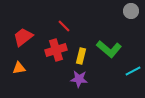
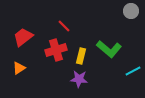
orange triangle: rotated 24 degrees counterclockwise
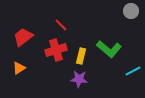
red line: moved 3 px left, 1 px up
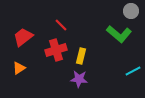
green L-shape: moved 10 px right, 15 px up
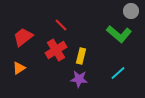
red cross: rotated 15 degrees counterclockwise
cyan line: moved 15 px left, 2 px down; rotated 14 degrees counterclockwise
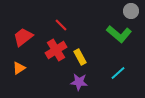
yellow rectangle: moved 1 px left, 1 px down; rotated 42 degrees counterclockwise
purple star: moved 3 px down
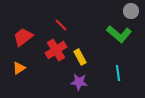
cyan line: rotated 56 degrees counterclockwise
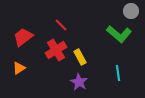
purple star: rotated 24 degrees clockwise
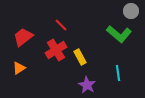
purple star: moved 8 px right, 3 px down
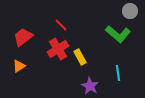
gray circle: moved 1 px left
green L-shape: moved 1 px left
red cross: moved 2 px right, 1 px up
orange triangle: moved 2 px up
purple star: moved 3 px right, 1 px down
